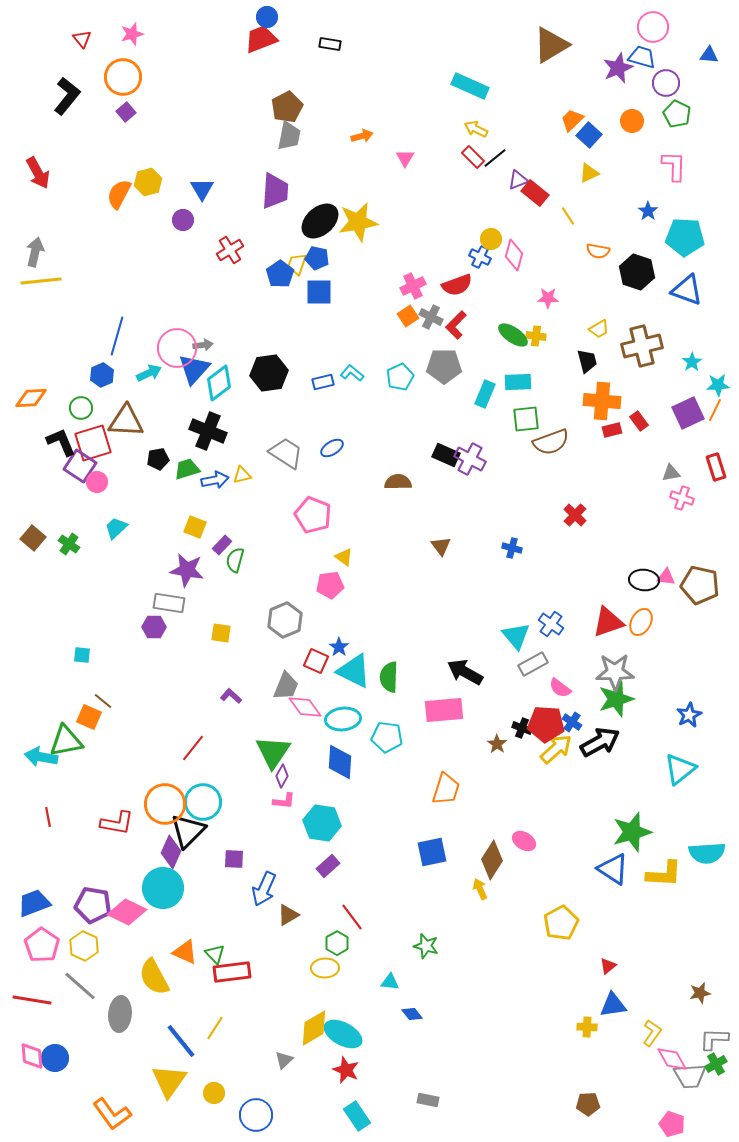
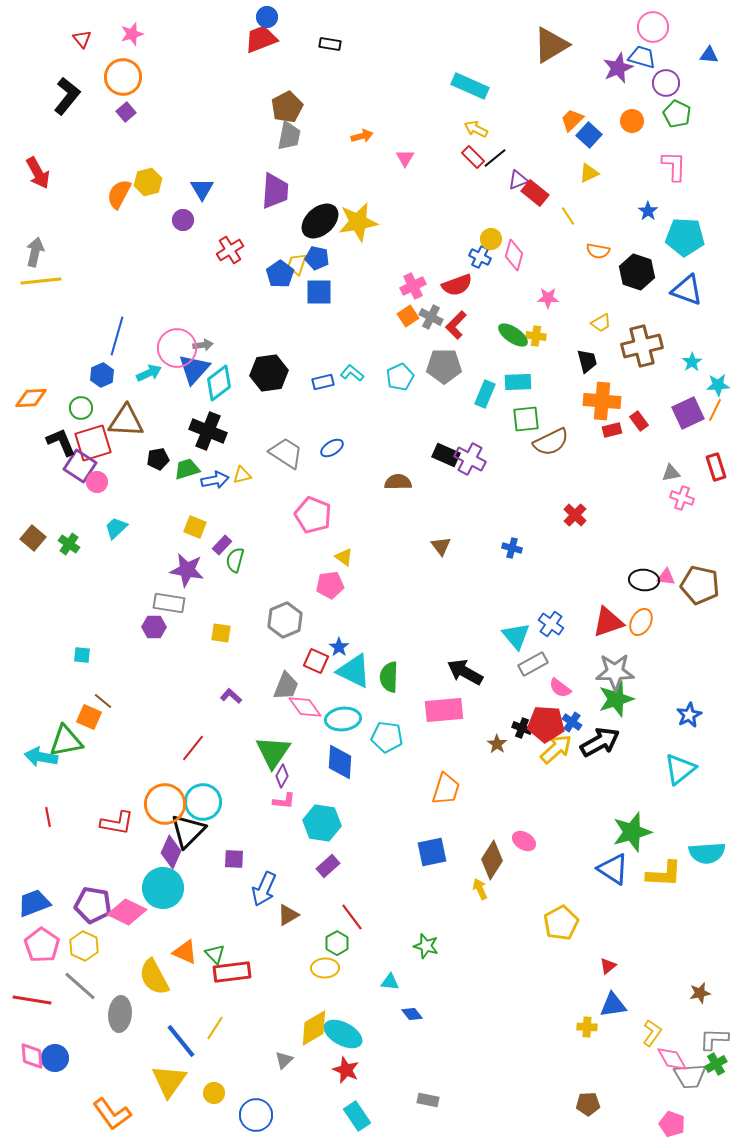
yellow trapezoid at (599, 329): moved 2 px right, 6 px up
brown semicircle at (551, 442): rotated 6 degrees counterclockwise
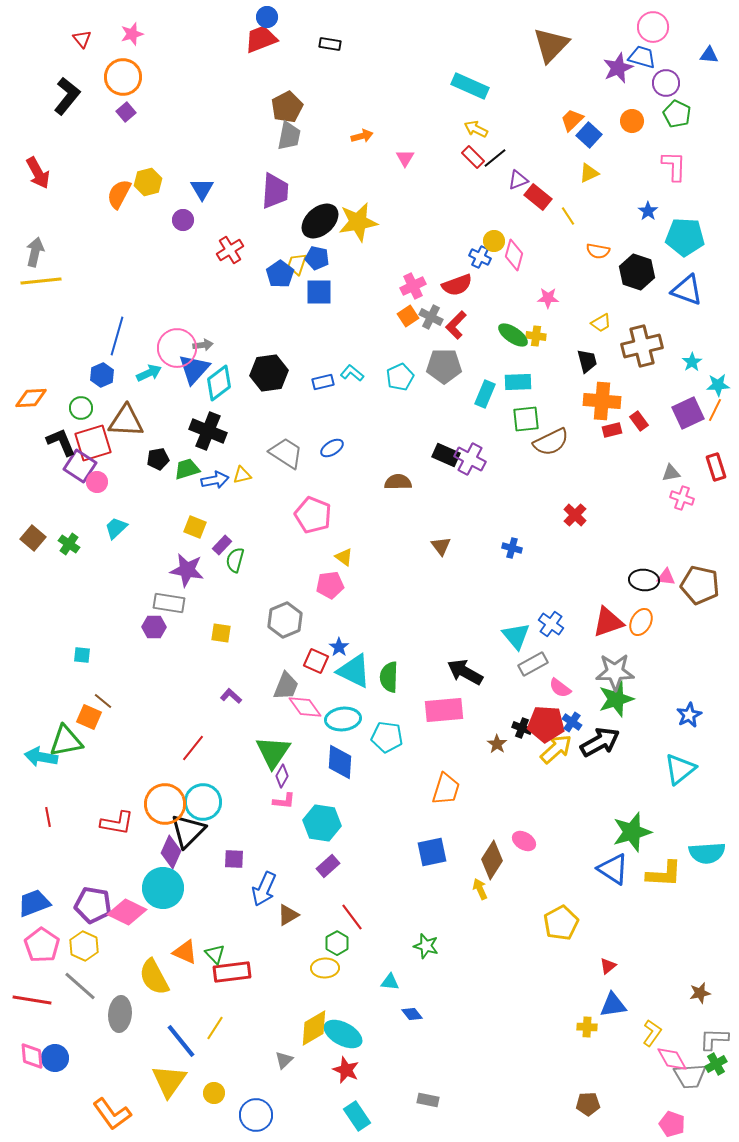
brown triangle at (551, 45): rotated 15 degrees counterclockwise
red rectangle at (535, 193): moved 3 px right, 4 px down
yellow circle at (491, 239): moved 3 px right, 2 px down
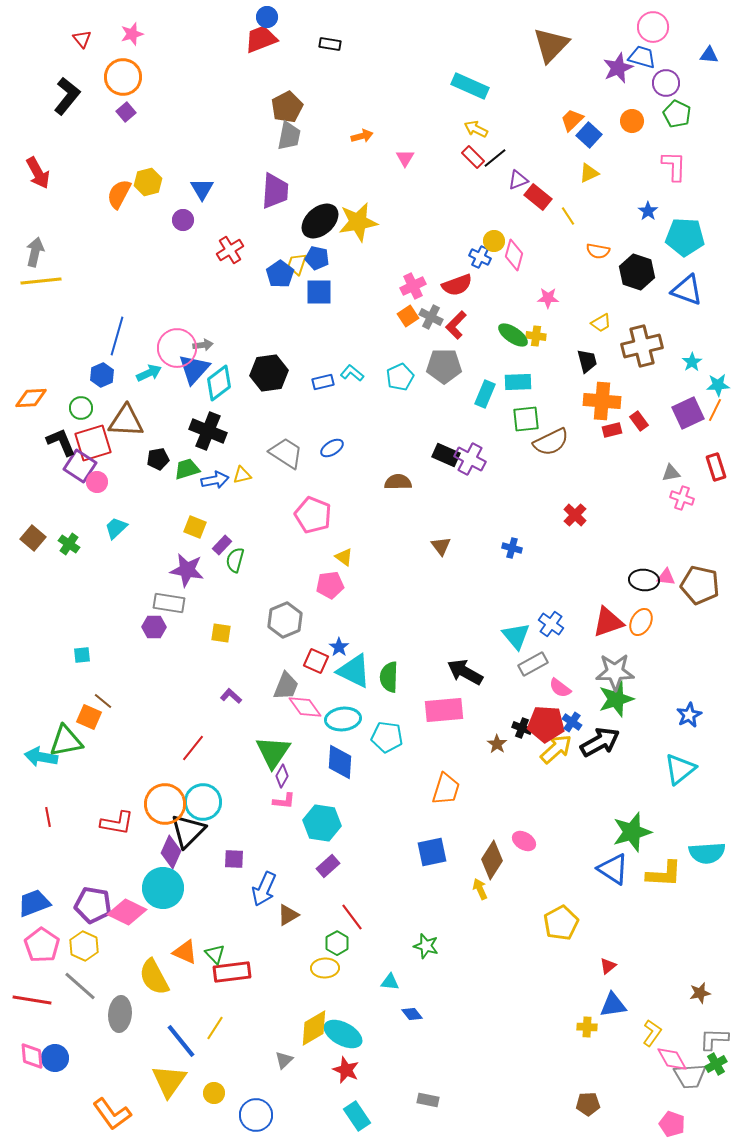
cyan square at (82, 655): rotated 12 degrees counterclockwise
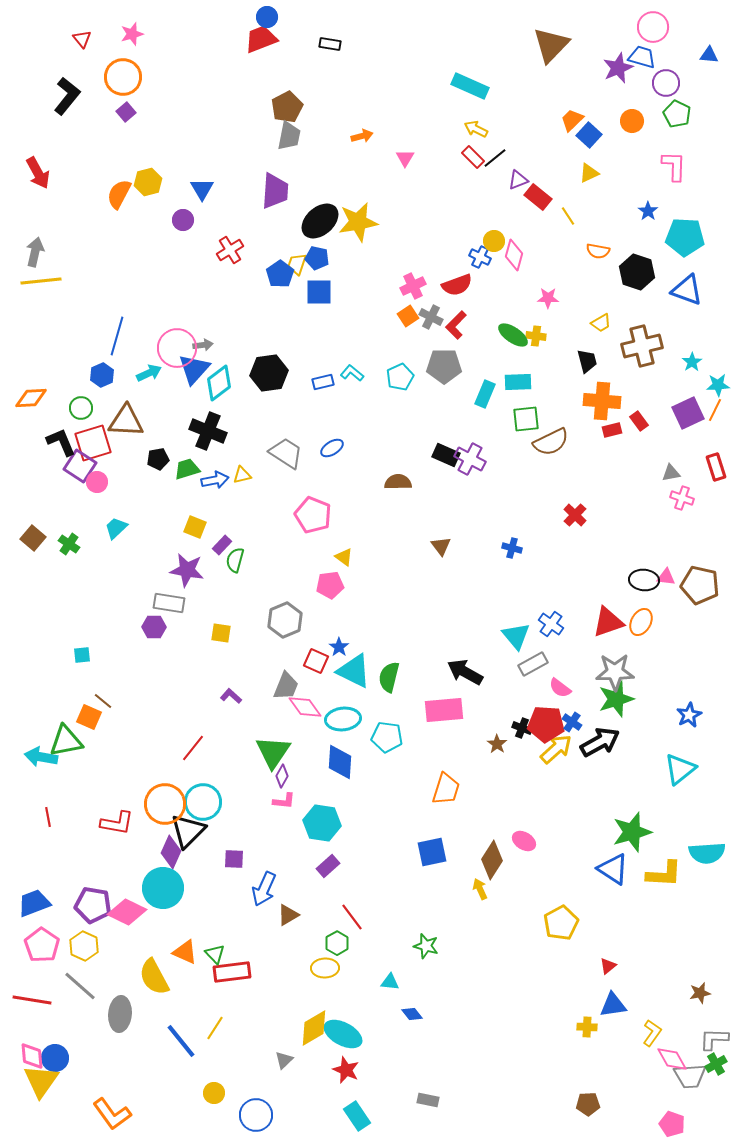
green semicircle at (389, 677): rotated 12 degrees clockwise
yellow triangle at (169, 1081): moved 128 px left
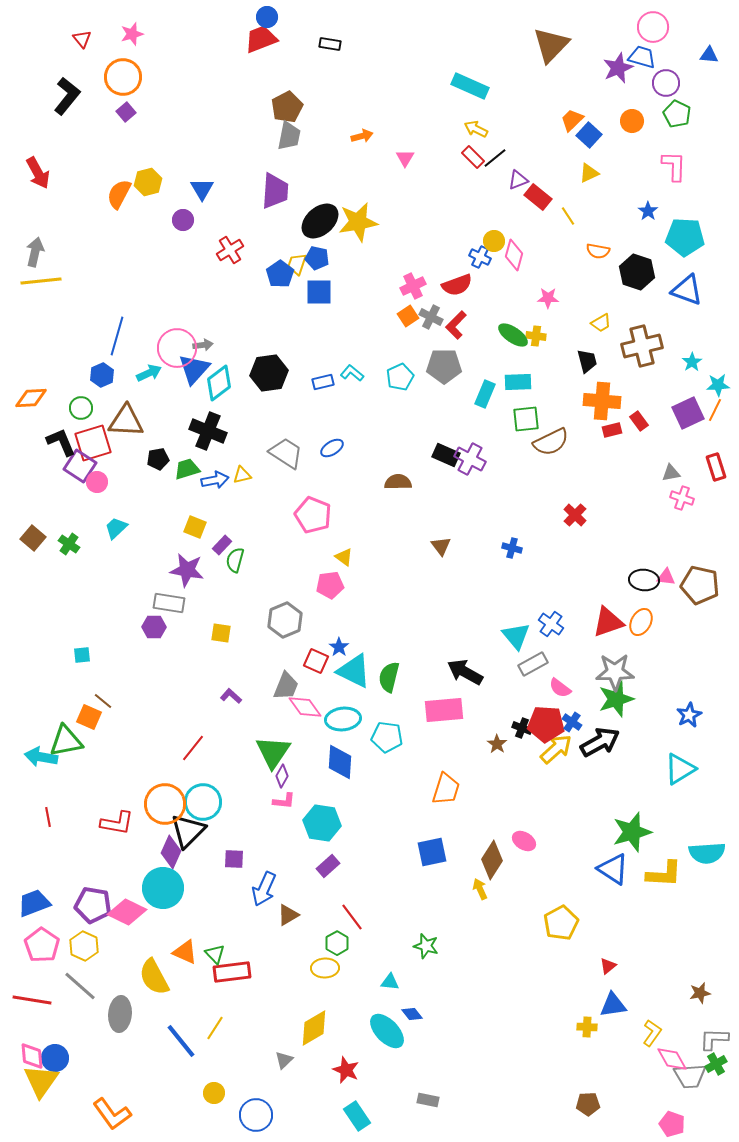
cyan triangle at (680, 769): rotated 8 degrees clockwise
cyan ellipse at (343, 1034): moved 44 px right, 3 px up; rotated 18 degrees clockwise
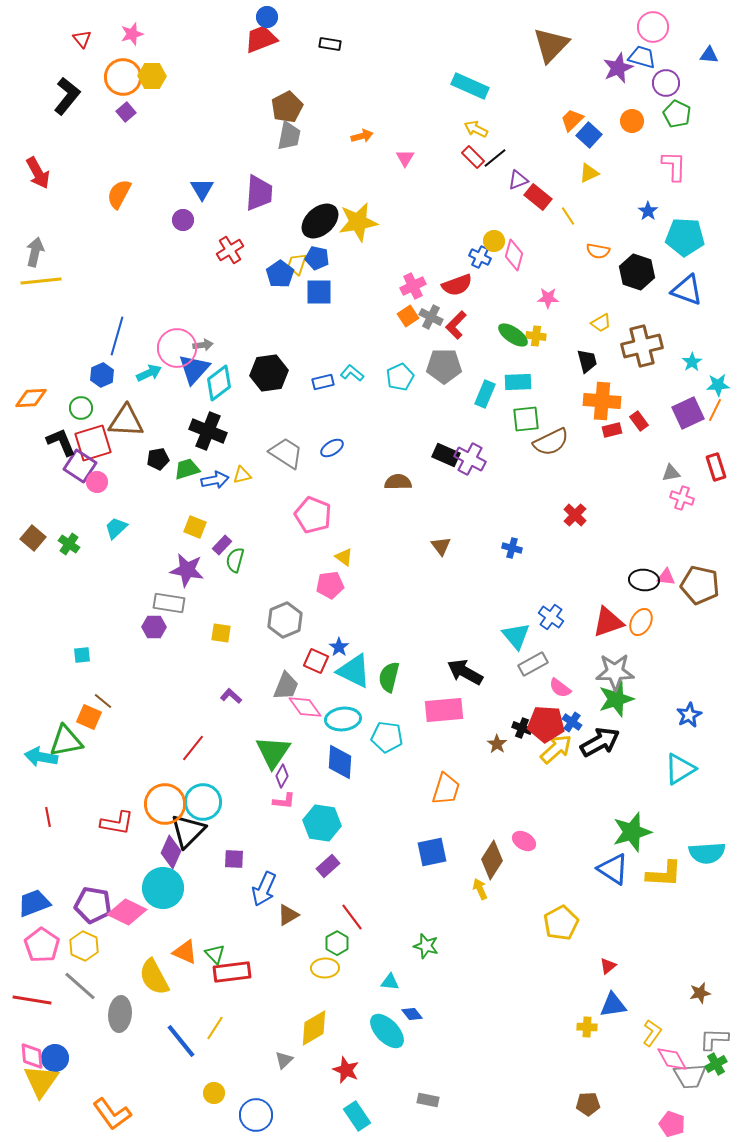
yellow hexagon at (148, 182): moved 4 px right, 106 px up; rotated 16 degrees clockwise
purple trapezoid at (275, 191): moved 16 px left, 2 px down
blue cross at (551, 624): moved 7 px up
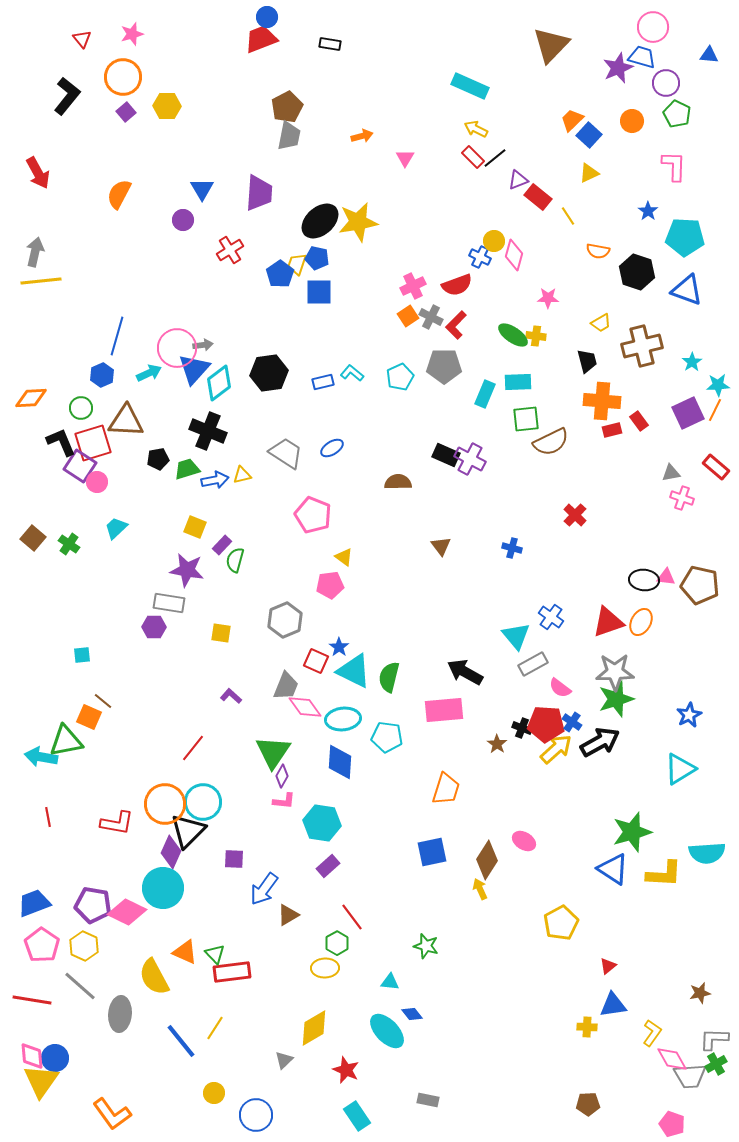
yellow hexagon at (152, 76): moved 15 px right, 30 px down
red rectangle at (716, 467): rotated 32 degrees counterclockwise
brown diamond at (492, 860): moved 5 px left
blue arrow at (264, 889): rotated 12 degrees clockwise
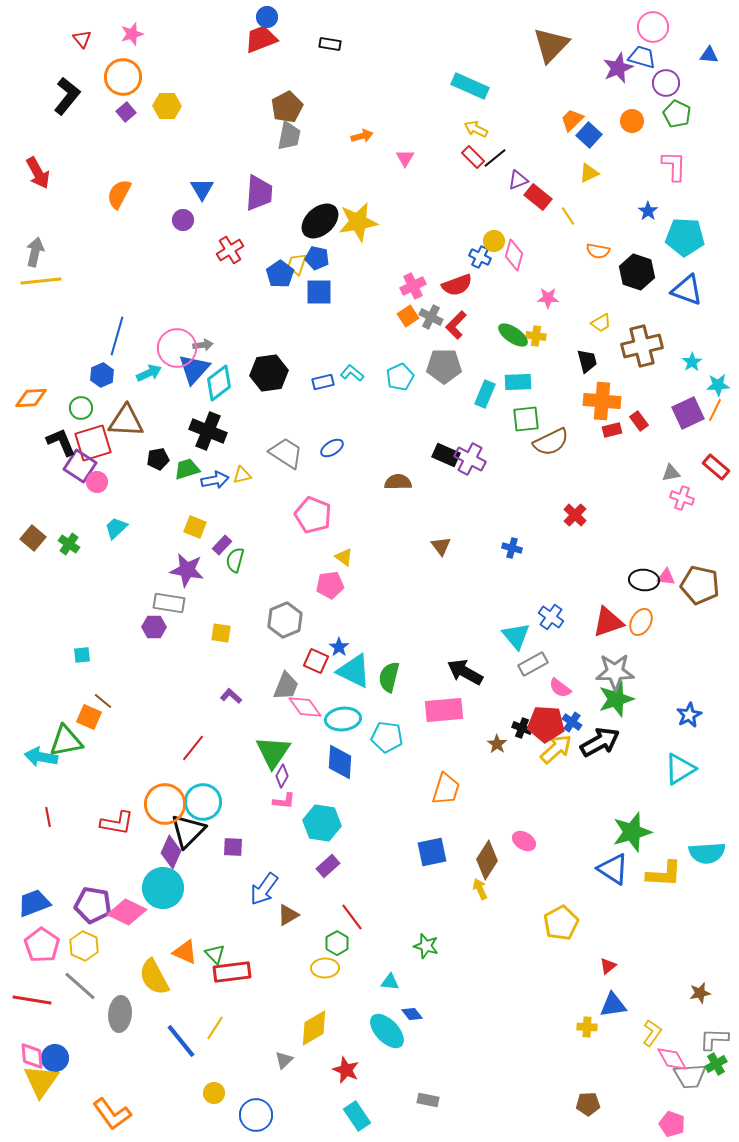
purple square at (234, 859): moved 1 px left, 12 px up
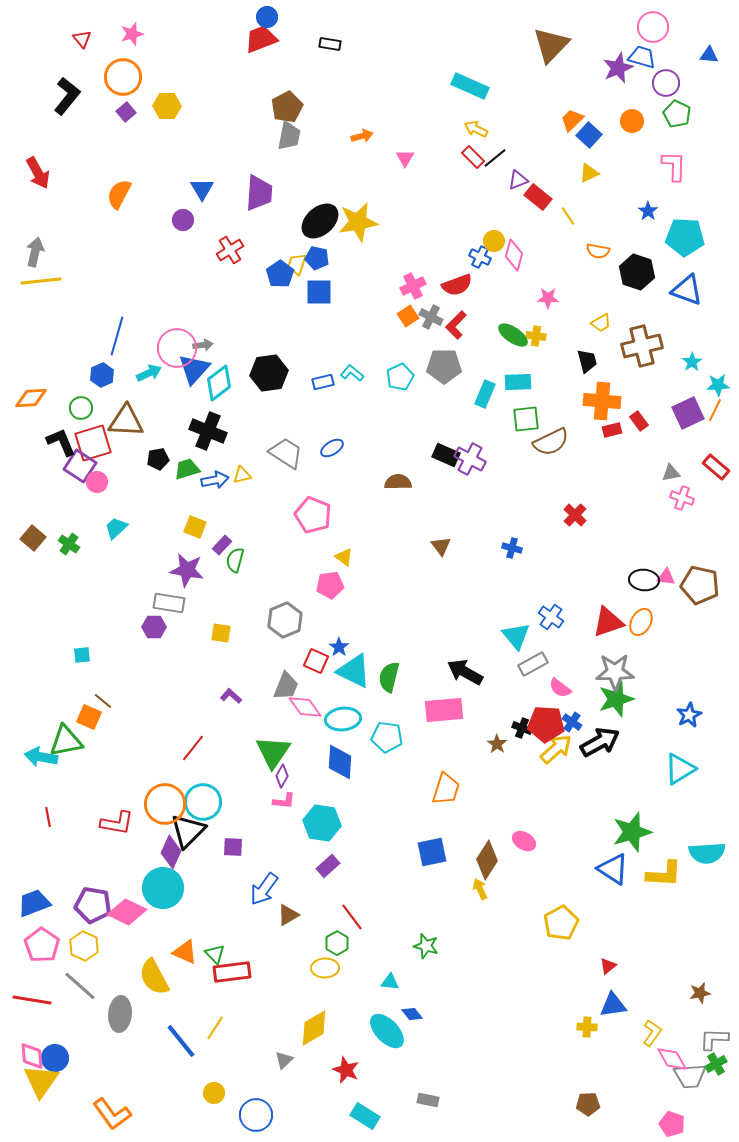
cyan rectangle at (357, 1116): moved 8 px right; rotated 24 degrees counterclockwise
